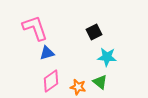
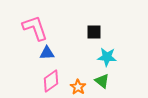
black square: rotated 28 degrees clockwise
blue triangle: rotated 14 degrees clockwise
green triangle: moved 2 px right, 1 px up
orange star: rotated 21 degrees clockwise
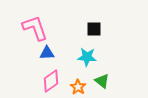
black square: moved 3 px up
cyan star: moved 20 px left
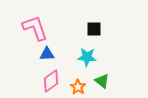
blue triangle: moved 1 px down
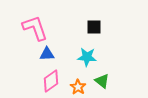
black square: moved 2 px up
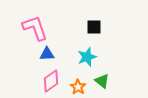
cyan star: rotated 24 degrees counterclockwise
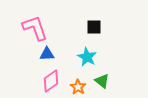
cyan star: rotated 24 degrees counterclockwise
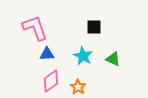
cyan star: moved 4 px left, 1 px up
green triangle: moved 11 px right, 22 px up; rotated 14 degrees counterclockwise
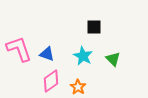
pink L-shape: moved 16 px left, 21 px down
blue triangle: rotated 21 degrees clockwise
green triangle: rotated 21 degrees clockwise
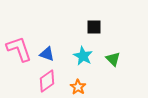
pink diamond: moved 4 px left
